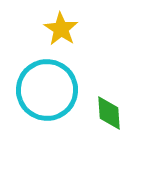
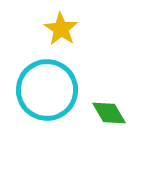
green diamond: rotated 27 degrees counterclockwise
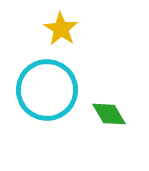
green diamond: moved 1 px down
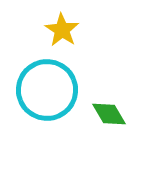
yellow star: moved 1 px right, 1 px down
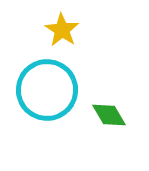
green diamond: moved 1 px down
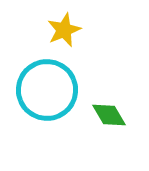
yellow star: moved 2 px right; rotated 16 degrees clockwise
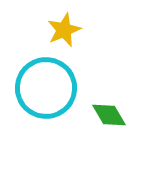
cyan circle: moved 1 px left, 2 px up
